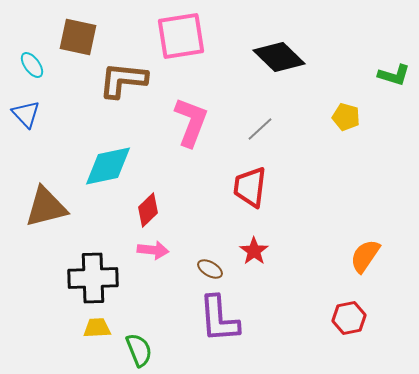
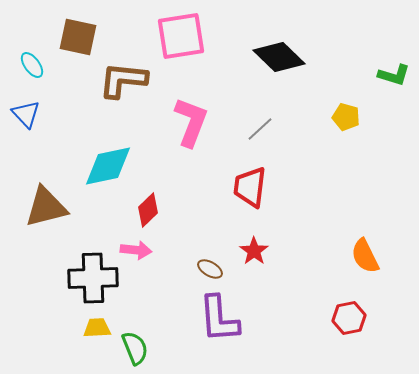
pink arrow: moved 17 px left
orange semicircle: rotated 60 degrees counterclockwise
green semicircle: moved 4 px left, 2 px up
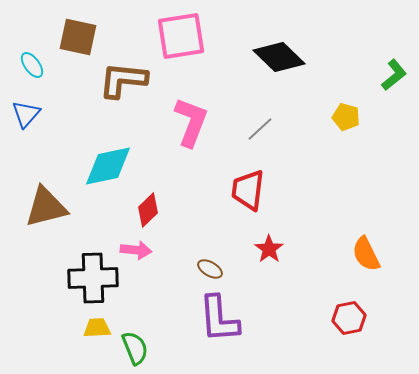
green L-shape: rotated 56 degrees counterclockwise
blue triangle: rotated 24 degrees clockwise
red trapezoid: moved 2 px left, 3 px down
red star: moved 15 px right, 2 px up
orange semicircle: moved 1 px right, 2 px up
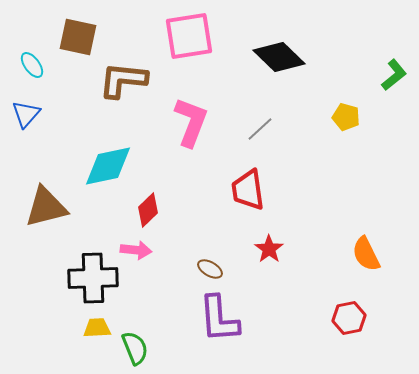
pink square: moved 8 px right
red trapezoid: rotated 15 degrees counterclockwise
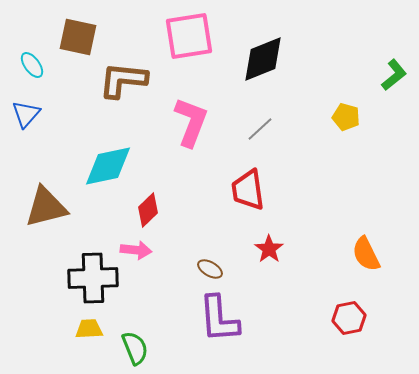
black diamond: moved 16 px left, 2 px down; rotated 66 degrees counterclockwise
yellow trapezoid: moved 8 px left, 1 px down
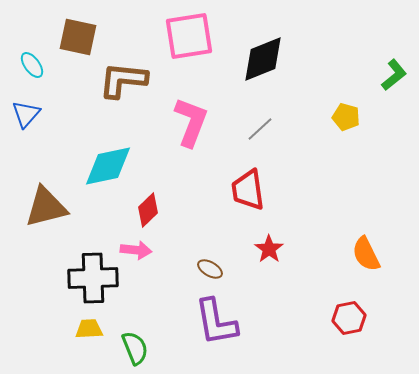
purple L-shape: moved 3 px left, 3 px down; rotated 6 degrees counterclockwise
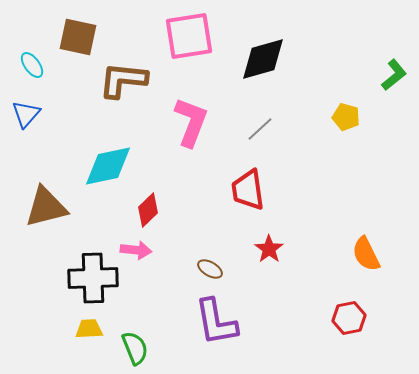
black diamond: rotated 6 degrees clockwise
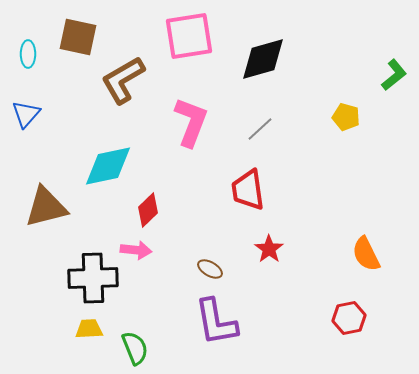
cyan ellipse: moved 4 px left, 11 px up; rotated 36 degrees clockwise
brown L-shape: rotated 36 degrees counterclockwise
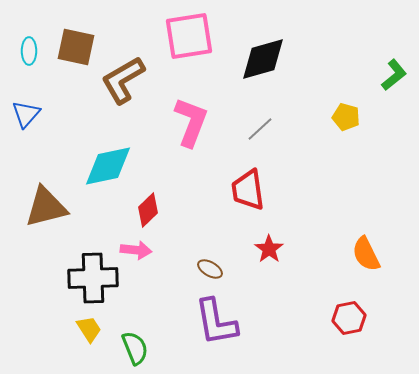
brown square: moved 2 px left, 10 px down
cyan ellipse: moved 1 px right, 3 px up
yellow trapezoid: rotated 60 degrees clockwise
